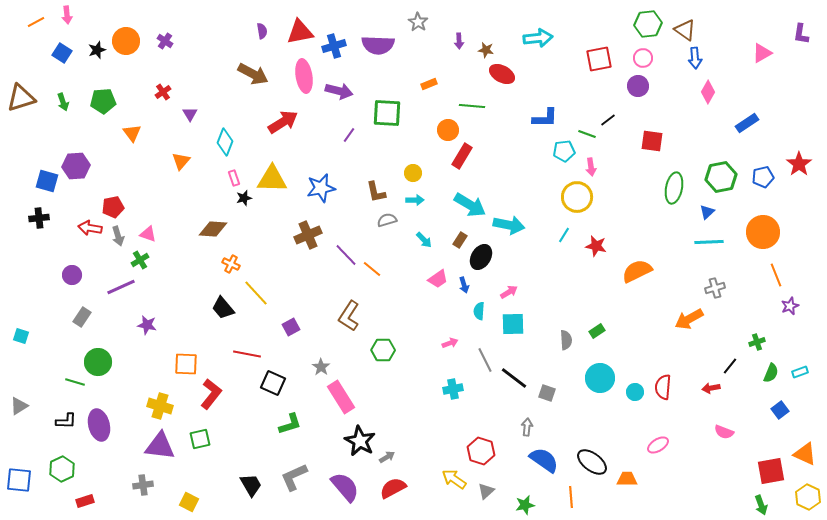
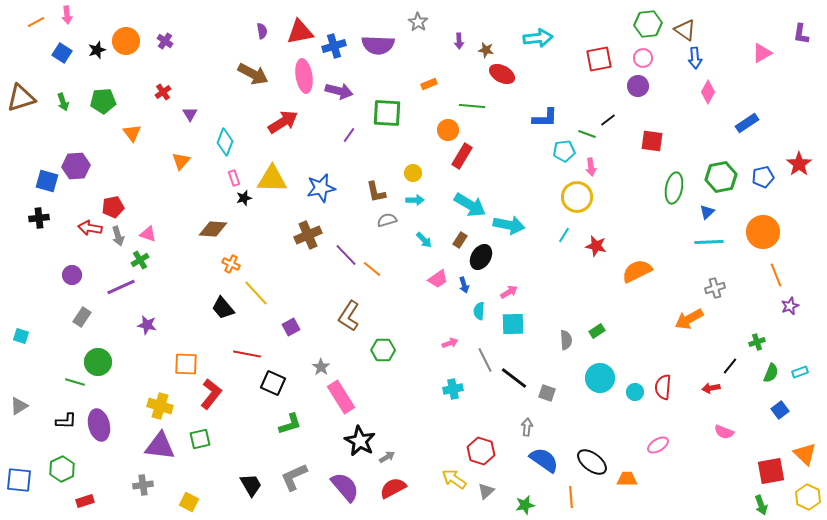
orange triangle at (805, 454): rotated 20 degrees clockwise
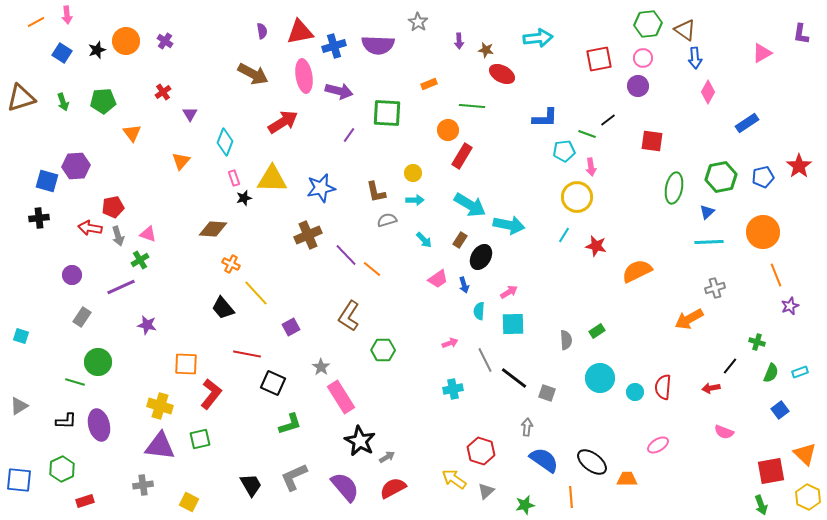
red star at (799, 164): moved 2 px down
green cross at (757, 342): rotated 35 degrees clockwise
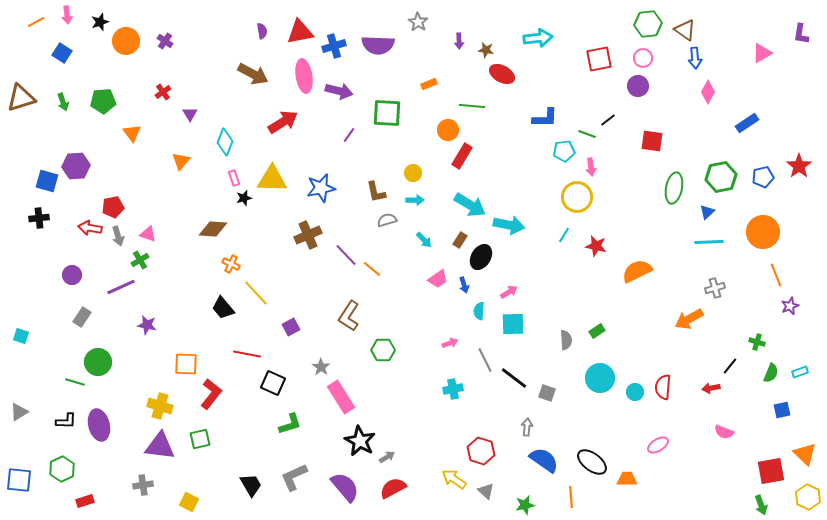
black star at (97, 50): moved 3 px right, 28 px up
gray triangle at (19, 406): moved 6 px down
blue square at (780, 410): moved 2 px right; rotated 24 degrees clockwise
gray triangle at (486, 491): rotated 36 degrees counterclockwise
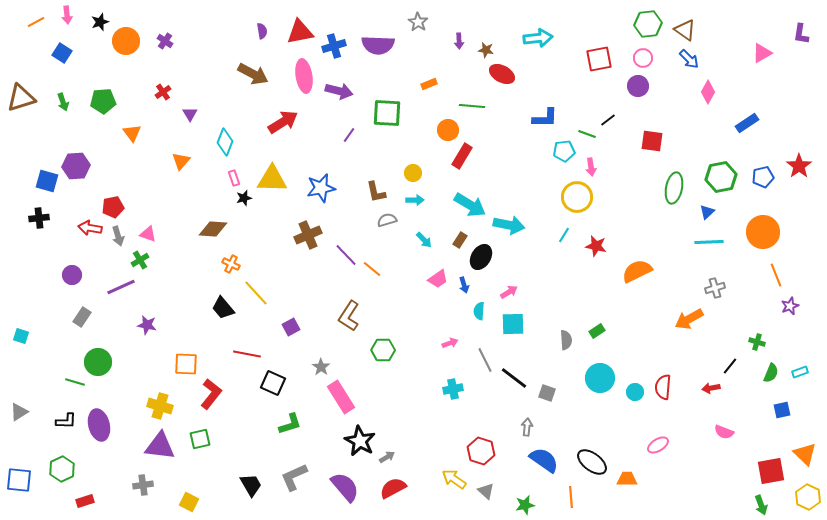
blue arrow at (695, 58): moved 6 px left, 1 px down; rotated 40 degrees counterclockwise
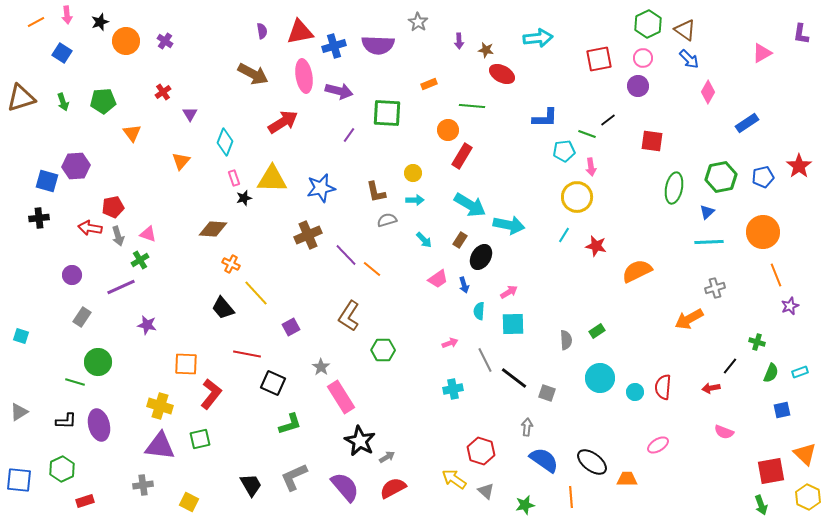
green hexagon at (648, 24): rotated 20 degrees counterclockwise
